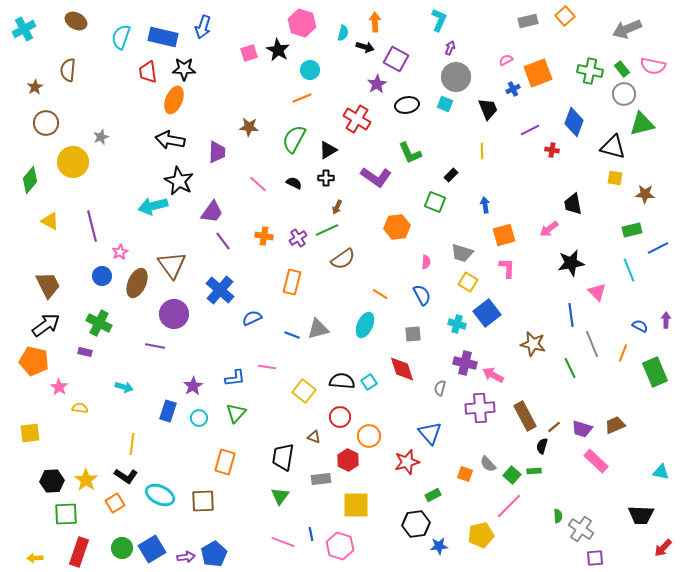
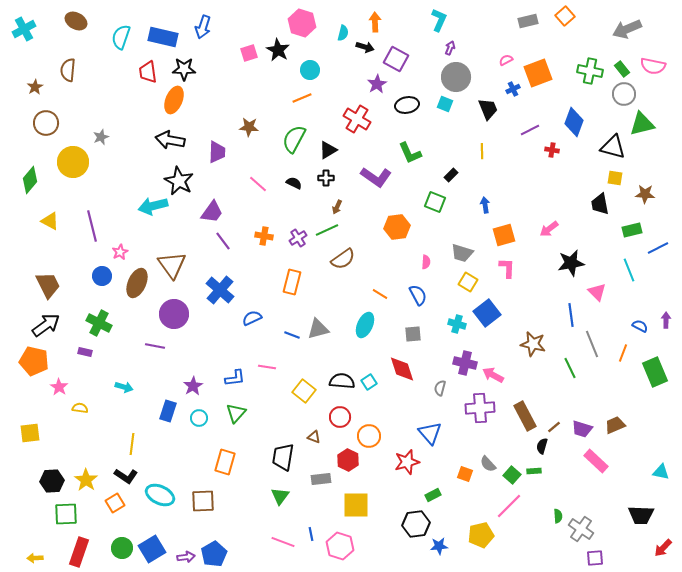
black trapezoid at (573, 204): moved 27 px right
blue semicircle at (422, 295): moved 4 px left
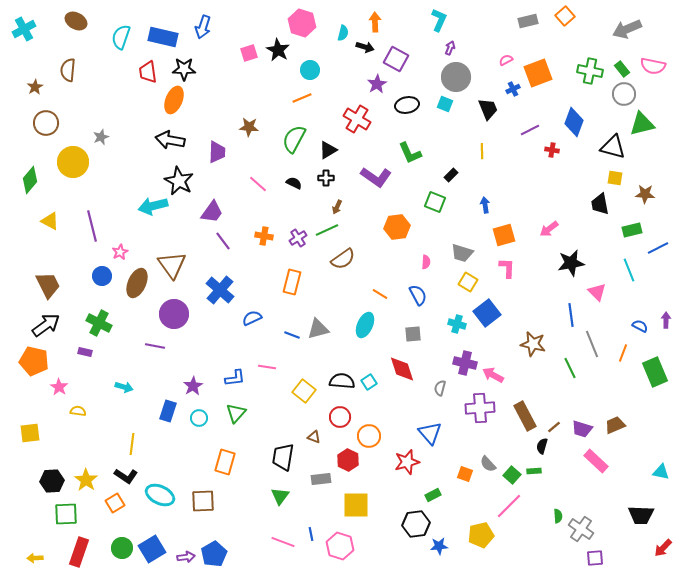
yellow semicircle at (80, 408): moved 2 px left, 3 px down
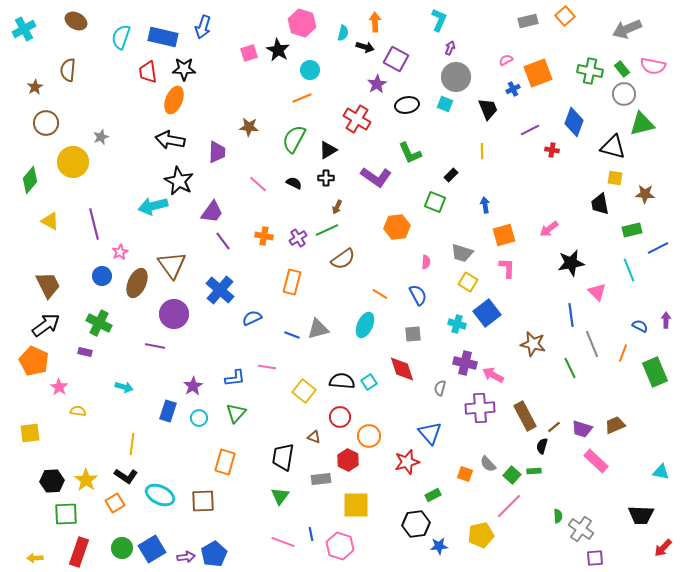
purple line at (92, 226): moved 2 px right, 2 px up
orange pentagon at (34, 361): rotated 12 degrees clockwise
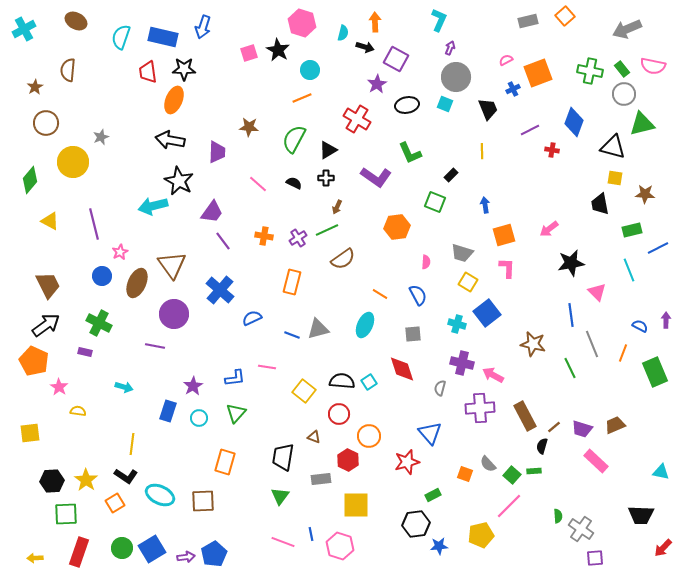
purple cross at (465, 363): moved 3 px left
red circle at (340, 417): moved 1 px left, 3 px up
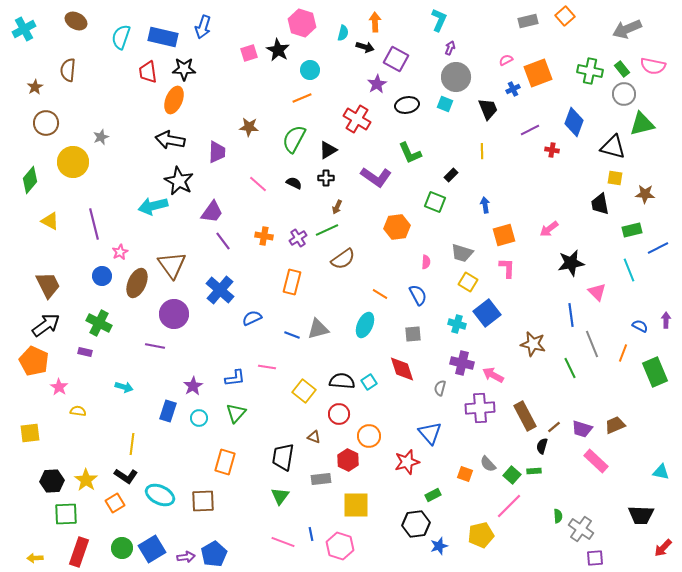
blue star at (439, 546): rotated 12 degrees counterclockwise
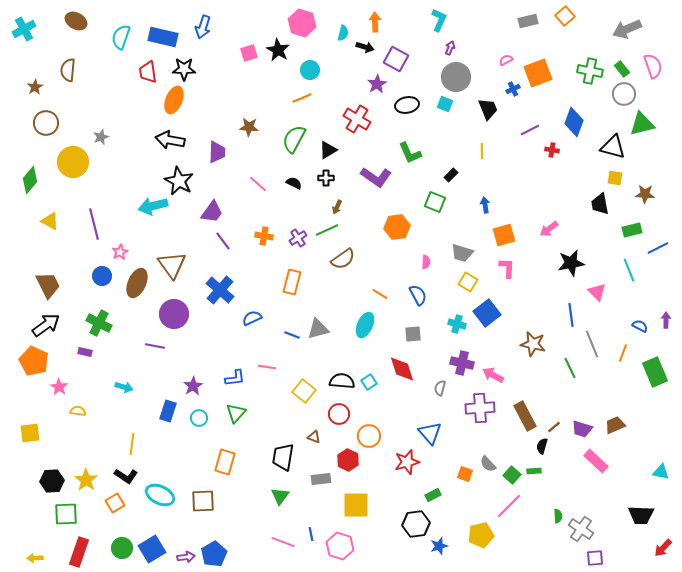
pink semicircle at (653, 66): rotated 120 degrees counterclockwise
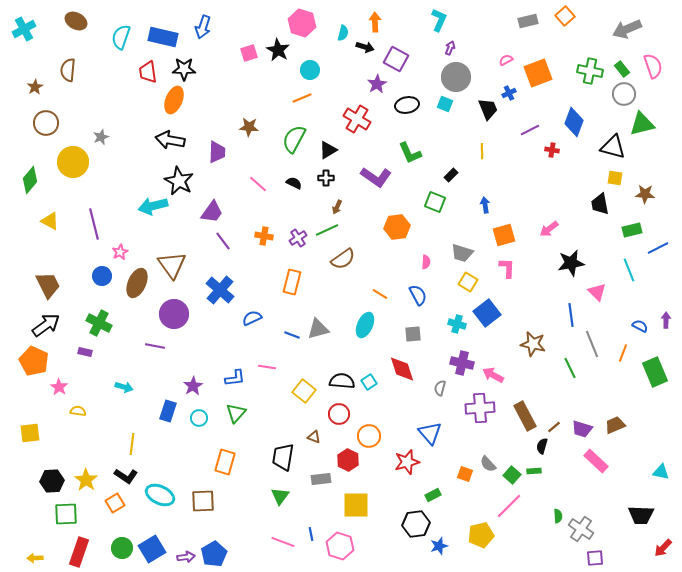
blue cross at (513, 89): moved 4 px left, 4 px down
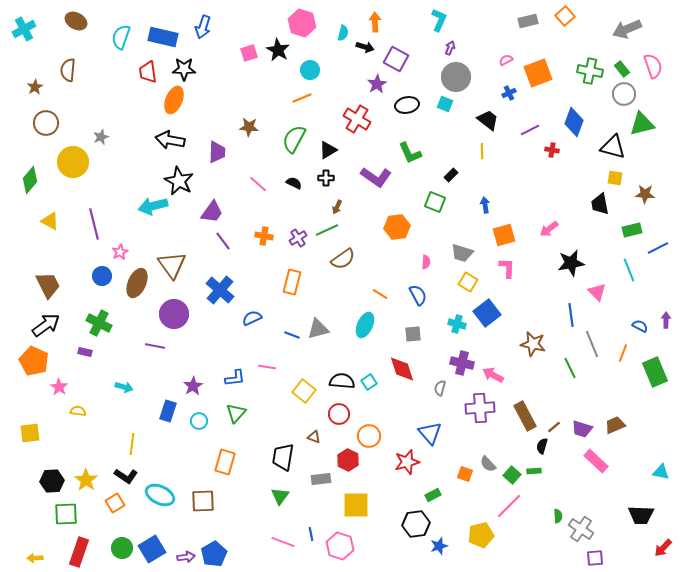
black trapezoid at (488, 109): moved 11 px down; rotated 30 degrees counterclockwise
cyan circle at (199, 418): moved 3 px down
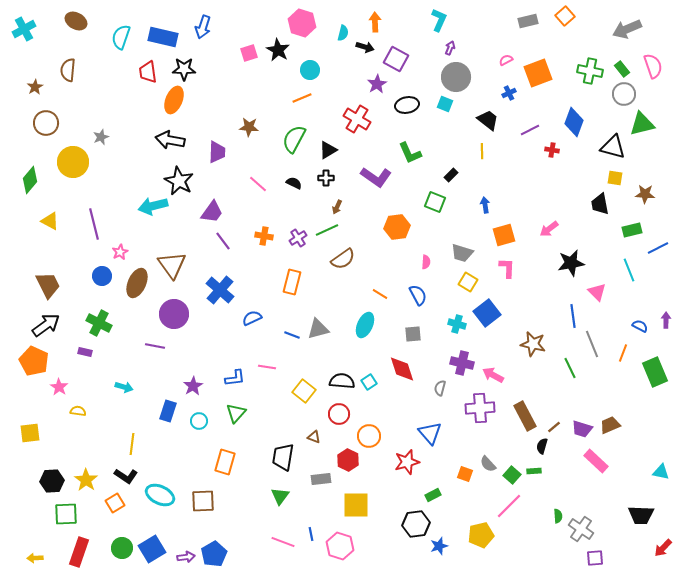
blue line at (571, 315): moved 2 px right, 1 px down
brown trapezoid at (615, 425): moved 5 px left
